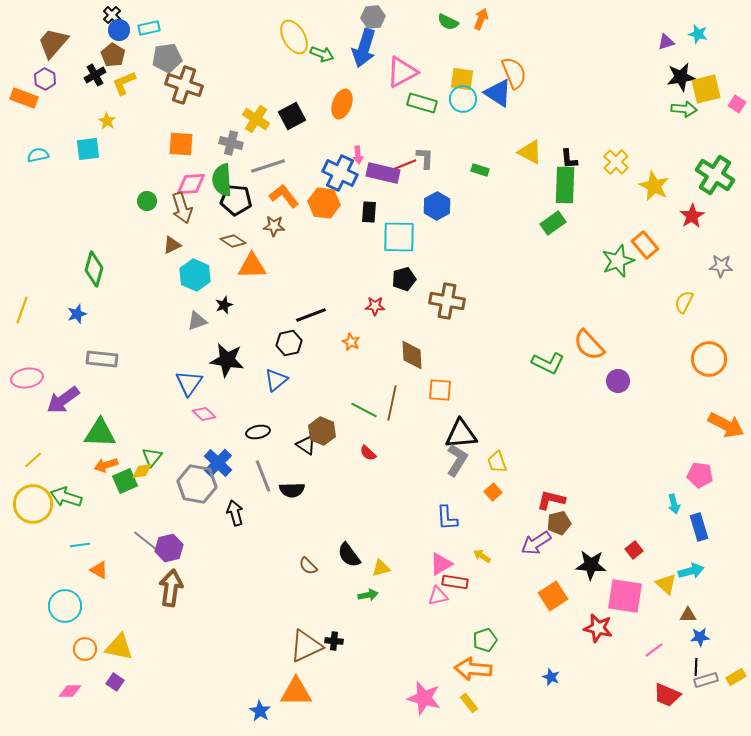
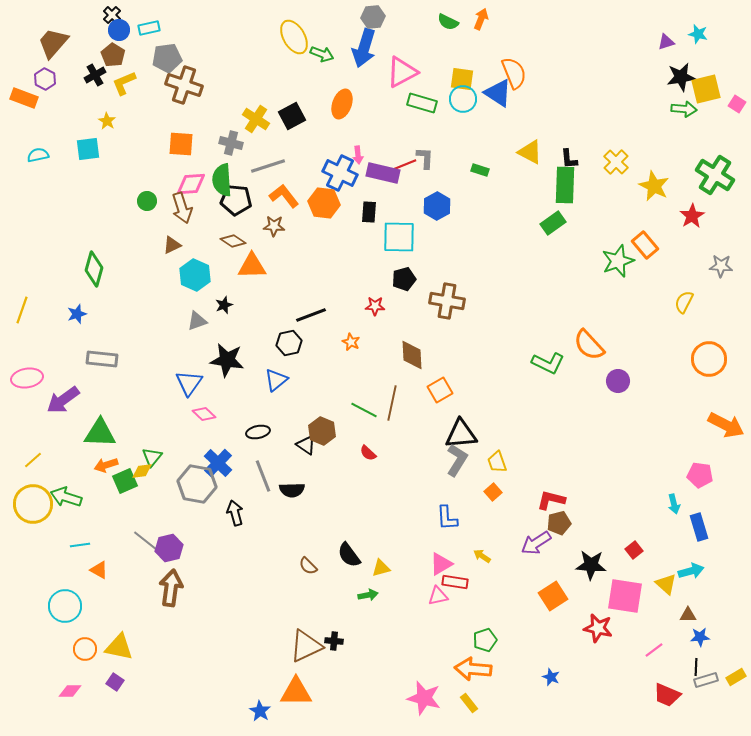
orange square at (440, 390): rotated 35 degrees counterclockwise
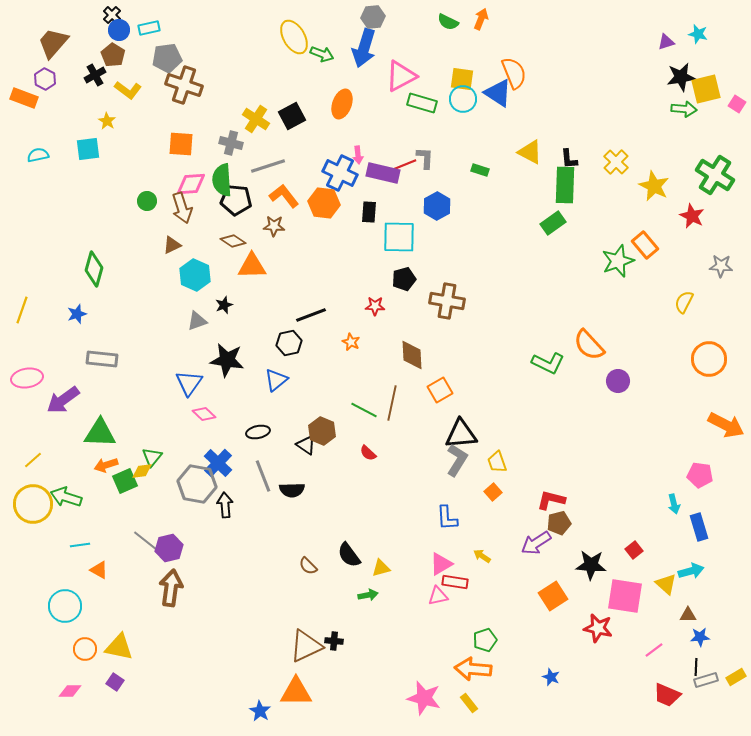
pink triangle at (402, 72): moved 1 px left, 4 px down
yellow L-shape at (124, 83): moved 4 px right, 7 px down; rotated 120 degrees counterclockwise
red star at (692, 216): rotated 15 degrees counterclockwise
black arrow at (235, 513): moved 10 px left, 8 px up; rotated 10 degrees clockwise
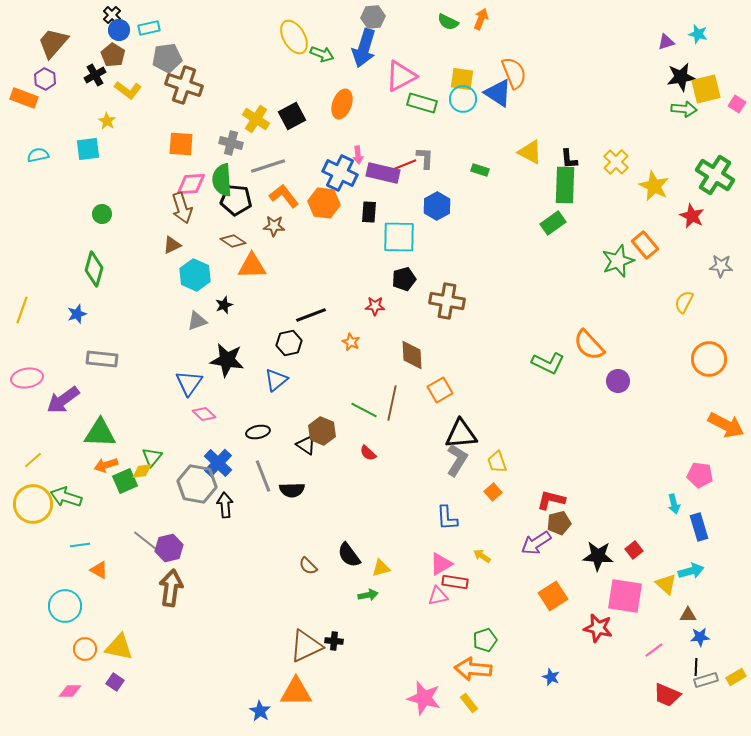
green circle at (147, 201): moved 45 px left, 13 px down
black star at (591, 565): moved 7 px right, 9 px up
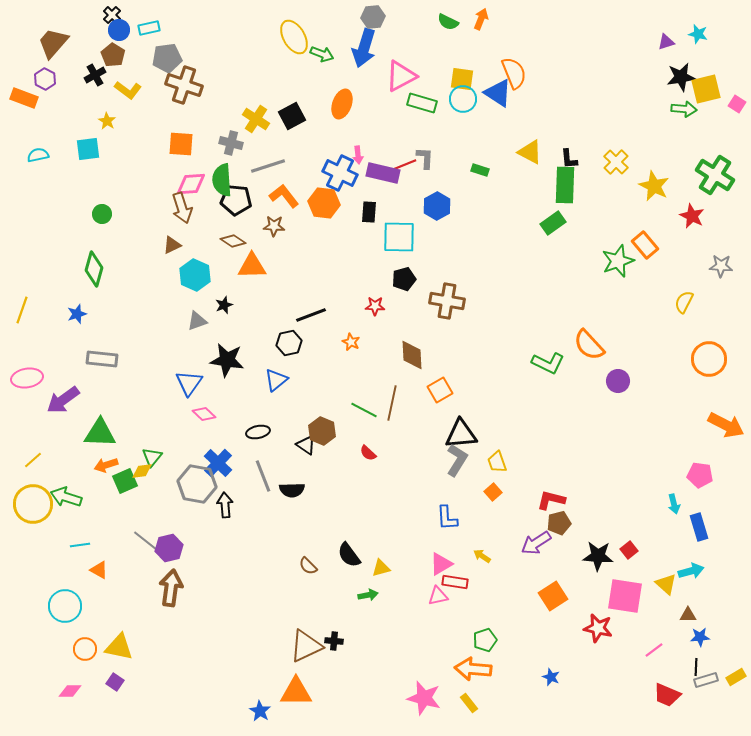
red square at (634, 550): moved 5 px left
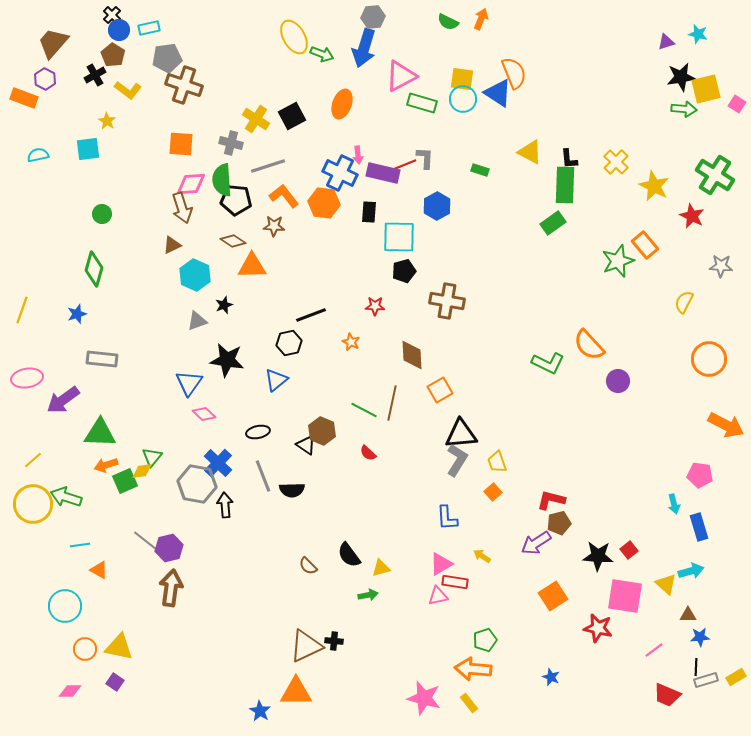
black pentagon at (404, 279): moved 8 px up
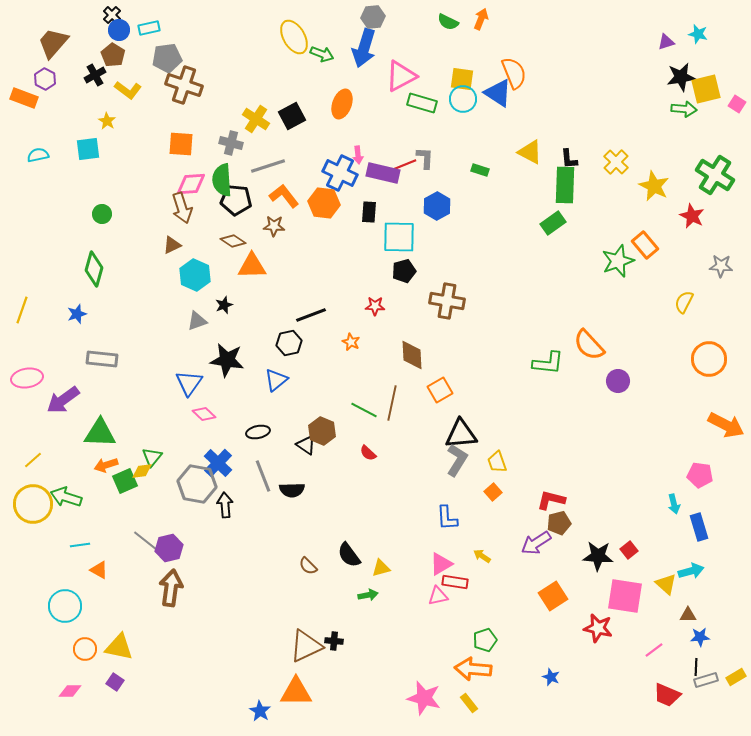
green L-shape at (548, 363): rotated 20 degrees counterclockwise
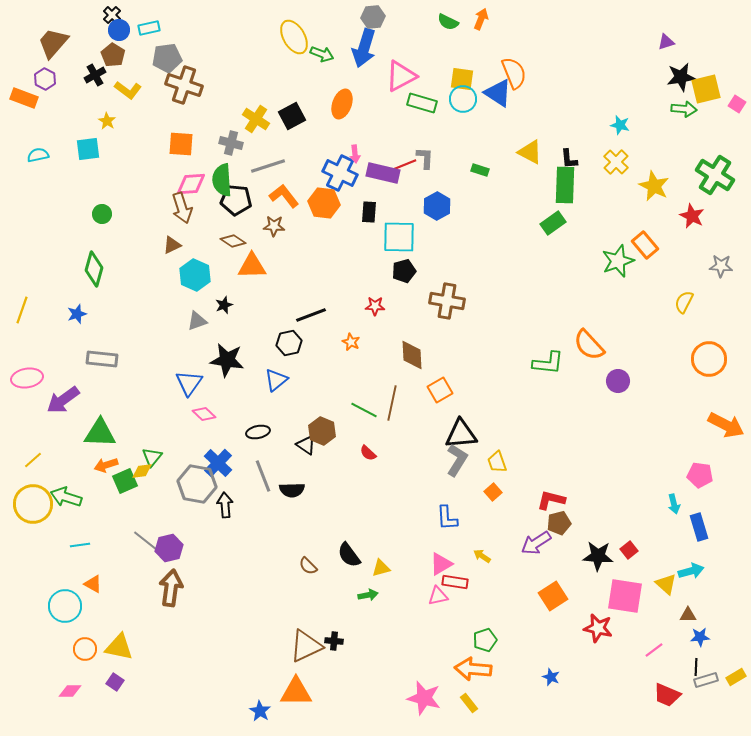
cyan star at (698, 34): moved 78 px left, 91 px down
pink arrow at (358, 155): moved 3 px left, 1 px up
orange triangle at (99, 570): moved 6 px left, 14 px down
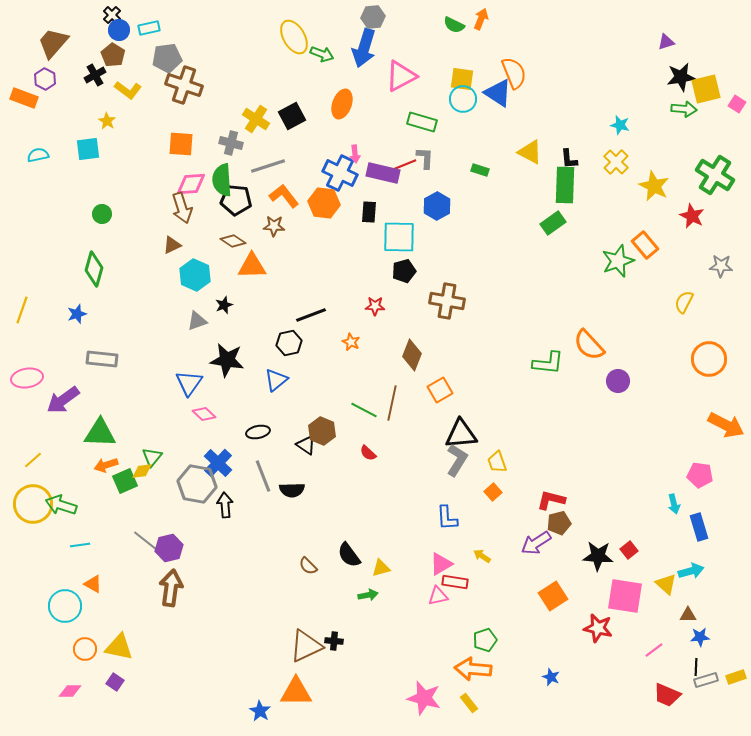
green semicircle at (448, 22): moved 6 px right, 3 px down
green rectangle at (422, 103): moved 19 px down
brown diamond at (412, 355): rotated 24 degrees clockwise
green arrow at (66, 497): moved 5 px left, 8 px down
yellow rectangle at (736, 677): rotated 12 degrees clockwise
